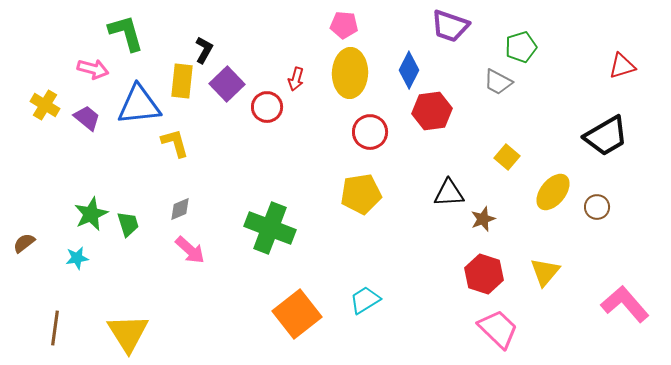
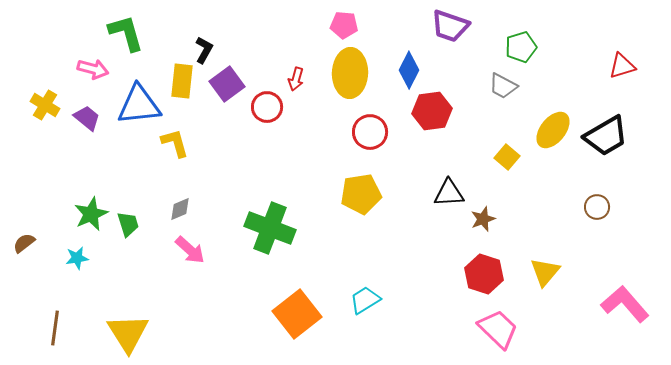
gray trapezoid at (498, 82): moved 5 px right, 4 px down
purple square at (227, 84): rotated 8 degrees clockwise
yellow ellipse at (553, 192): moved 62 px up
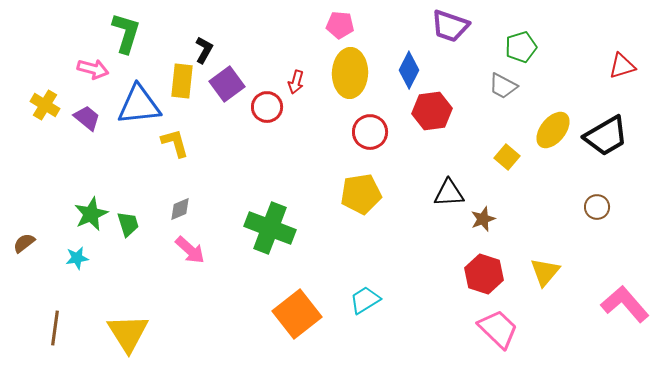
pink pentagon at (344, 25): moved 4 px left
green L-shape at (126, 33): rotated 33 degrees clockwise
red arrow at (296, 79): moved 3 px down
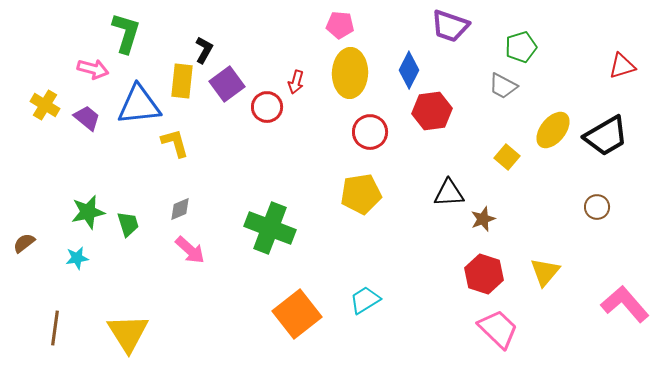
green star at (91, 214): moved 3 px left, 2 px up; rotated 12 degrees clockwise
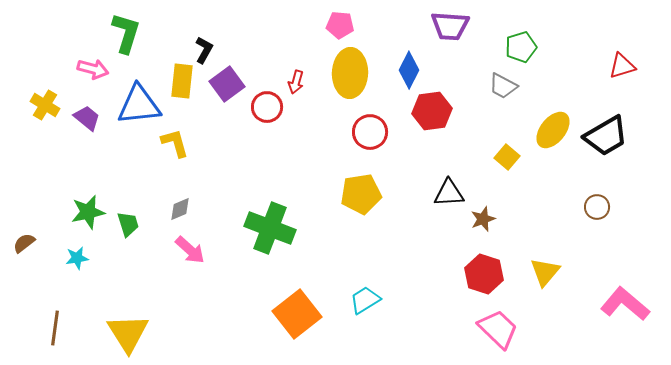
purple trapezoid at (450, 26): rotated 15 degrees counterclockwise
pink L-shape at (625, 304): rotated 9 degrees counterclockwise
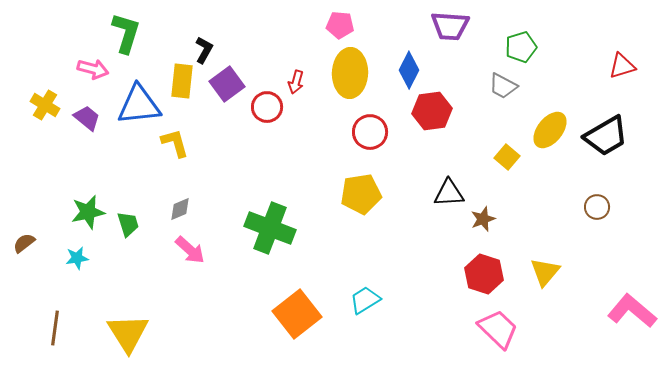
yellow ellipse at (553, 130): moved 3 px left
pink L-shape at (625, 304): moved 7 px right, 7 px down
